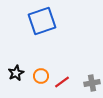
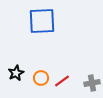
blue square: rotated 16 degrees clockwise
orange circle: moved 2 px down
red line: moved 1 px up
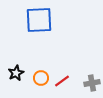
blue square: moved 3 px left, 1 px up
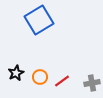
blue square: rotated 28 degrees counterclockwise
orange circle: moved 1 px left, 1 px up
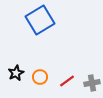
blue square: moved 1 px right
red line: moved 5 px right
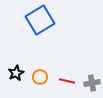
red line: rotated 49 degrees clockwise
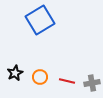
black star: moved 1 px left
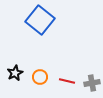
blue square: rotated 20 degrees counterclockwise
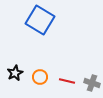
blue square: rotated 8 degrees counterclockwise
gray cross: rotated 28 degrees clockwise
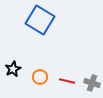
black star: moved 2 px left, 4 px up
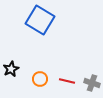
black star: moved 2 px left
orange circle: moved 2 px down
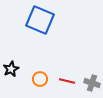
blue square: rotated 8 degrees counterclockwise
